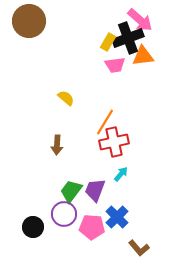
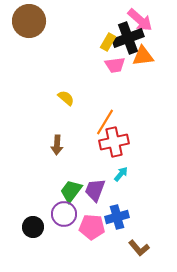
blue cross: rotated 30 degrees clockwise
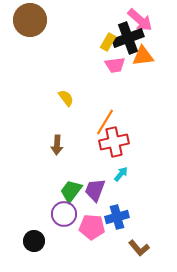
brown circle: moved 1 px right, 1 px up
yellow semicircle: rotated 12 degrees clockwise
black circle: moved 1 px right, 14 px down
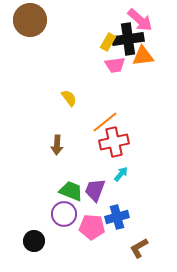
black cross: moved 1 px down; rotated 12 degrees clockwise
yellow semicircle: moved 3 px right
orange line: rotated 20 degrees clockwise
green trapezoid: rotated 75 degrees clockwise
brown L-shape: rotated 100 degrees clockwise
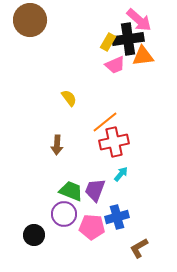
pink arrow: moved 1 px left
pink trapezoid: rotated 15 degrees counterclockwise
black circle: moved 6 px up
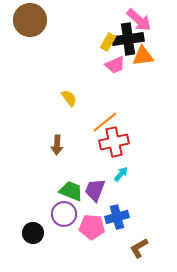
black circle: moved 1 px left, 2 px up
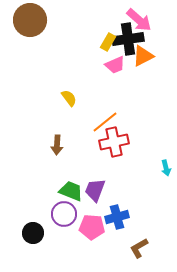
orange triangle: rotated 20 degrees counterclockwise
cyan arrow: moved 45 px right, 6 px up; rotated 126 degrees clockwise
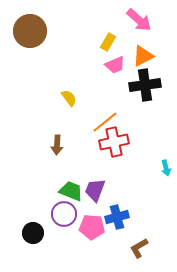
brown circle: moved 11 px down
black cross: moved 17 px right, 46 px down
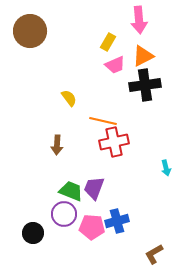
pink arrow: rotated 44 degrees clockwise
orange line: moved 2 px left, 1 px up; rotated 52 degrees clockwise
purple trapezoid: moved 1 px left, 2 px up
blue cross: moved 4 px down
brown L-shape: moved 15 px right, 6 px down
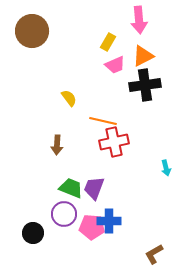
brown circle: moved 2 px right
green trapezoid: moved 3 px up
blue cross: moved 8 px left; rotated 15 degrees clockwise
